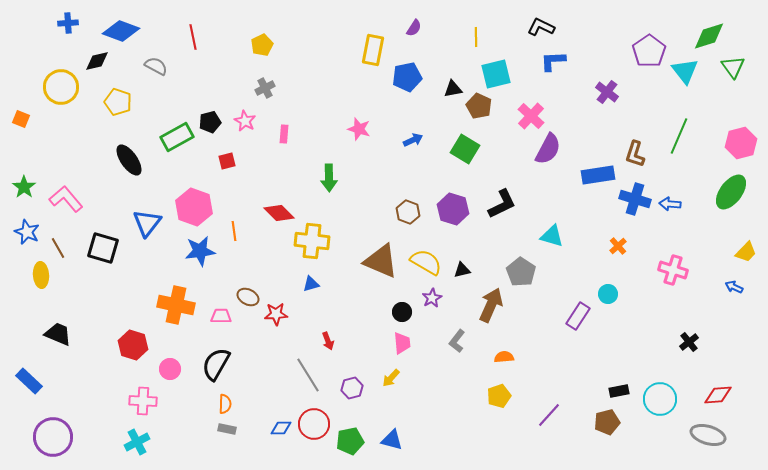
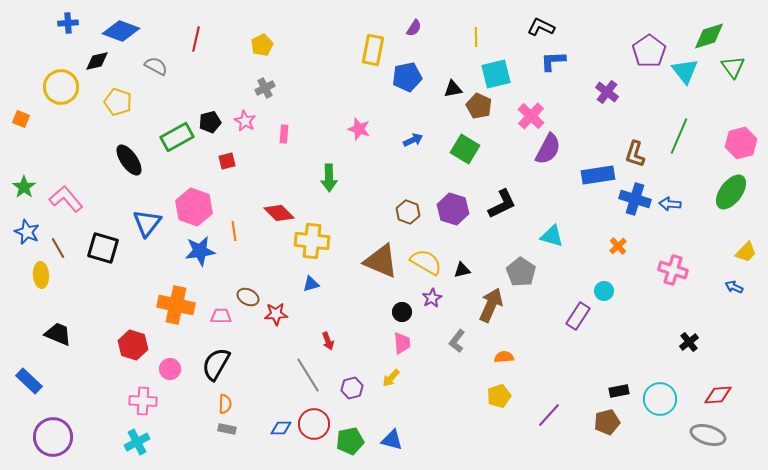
red line at (193, 37): moved 3 px right, 2 px down; rotated 25 degrees clockwise
cyan circle at (608, 294): moved 4 px left, 3 px up
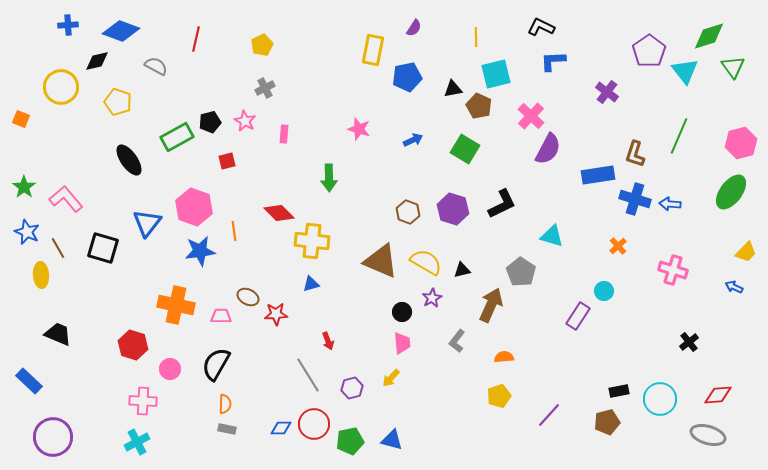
blue cross at (68, 23): moved 2 px down
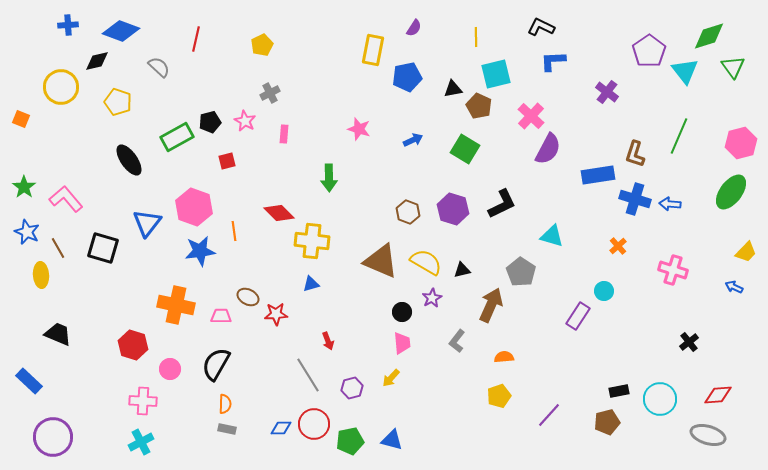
gray semicircle at (156, 66): moved 3 px right, 1 px down; rotated 15 degrees clockwise
gray cross at (265, 88): moved 5 px right, 5 px down
cyan cross at (137, 442): moved 4 px right
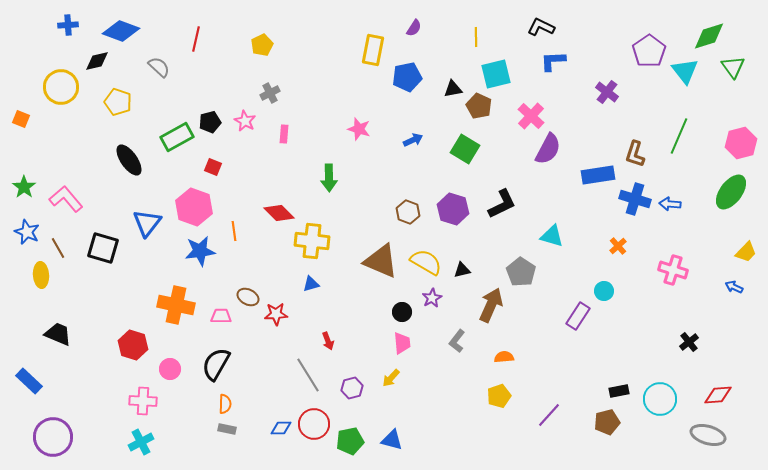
red square at (227, 161): moved 14 px left, 6 px down; rotated 36 degrees clockwise
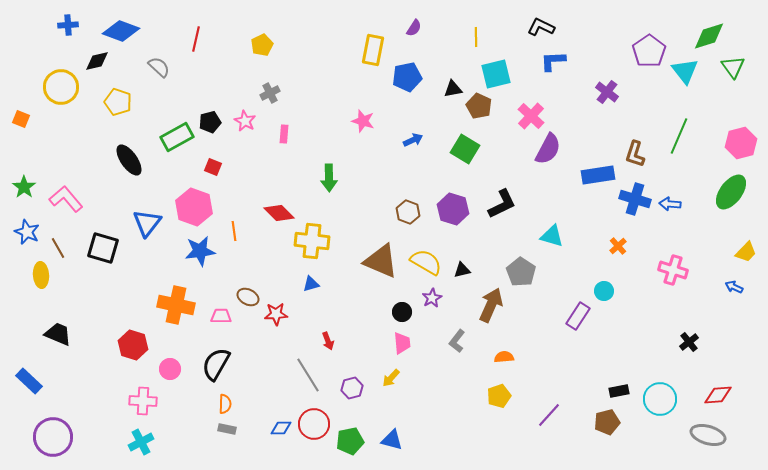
pink star at (359, 129): moved 4 px right, 8 px up
